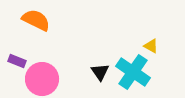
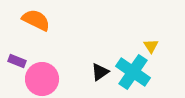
yellow triangle: rotated 28 degrees clockwise
black triangle: rotated 30 degrees clockwise
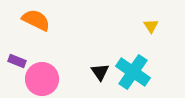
yellow triangle: moved 20 px up
black triangle: rotated 30 degrees counterclockwise
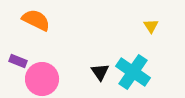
purple rectangle: moved 1 px right
